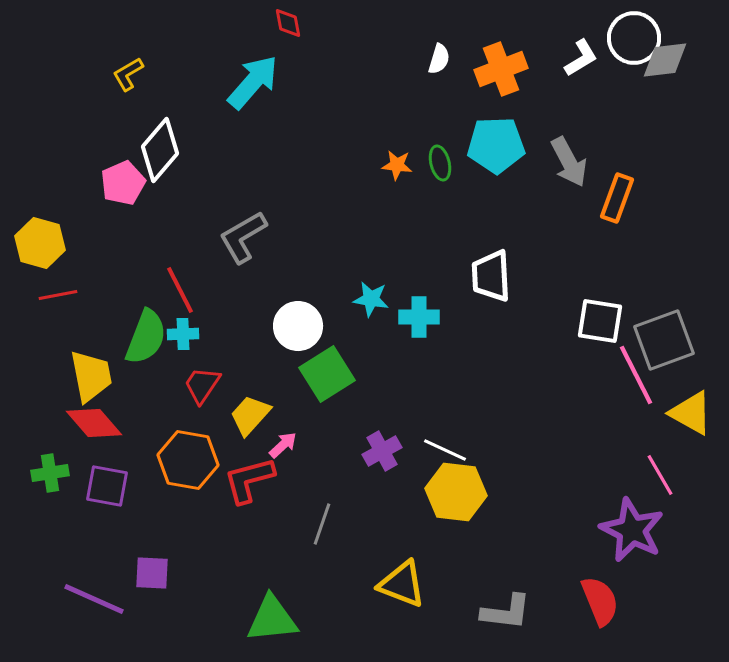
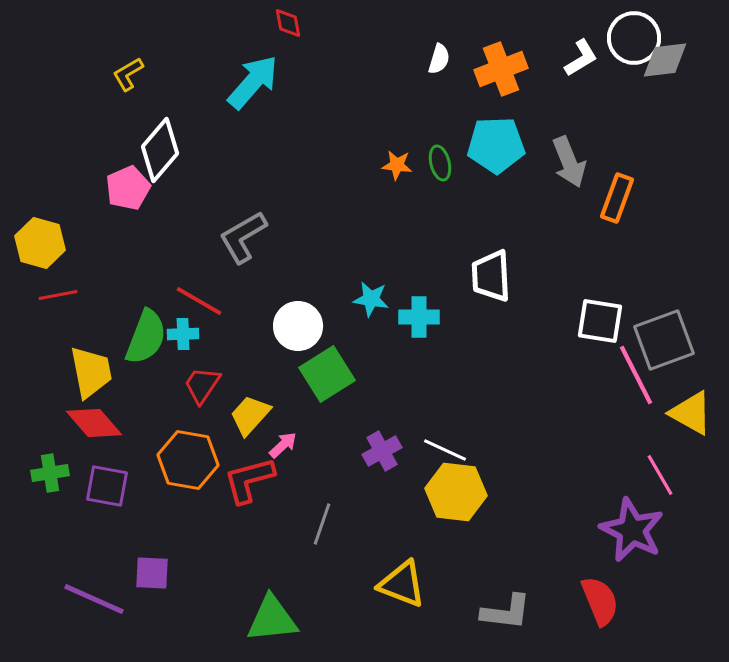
gray arrow at (569, 162): rotated 6 degrees clockwise
pink pentagon at (123, 183): moved 5 px right, 5 px down
red line at (180, 290): moved 19 px right, 11 px down; rotated 33 degrees counterclockwise
yellow trapezoid at (91, 376): moved 4 px up
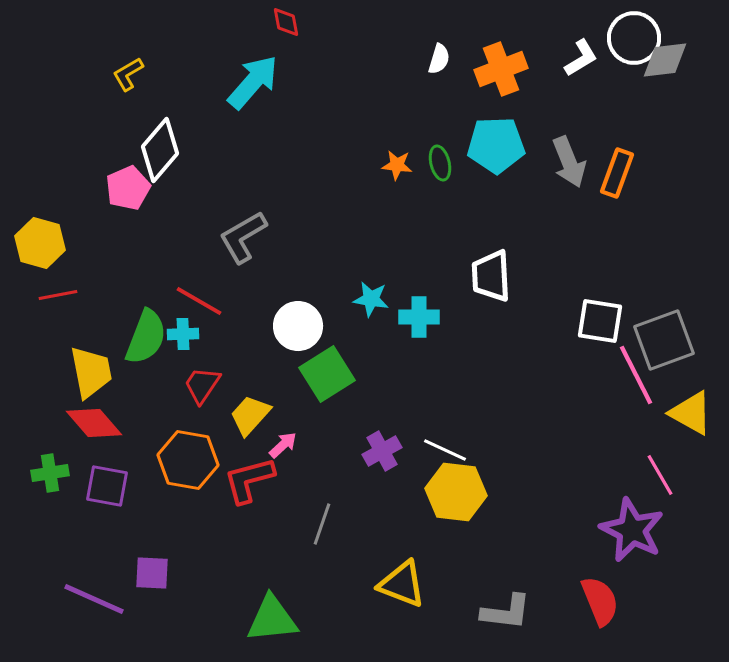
red diamond at (288, 23): moved 2 px left, 1 px up
orange rectangle at (617, 198): moved 25 px up
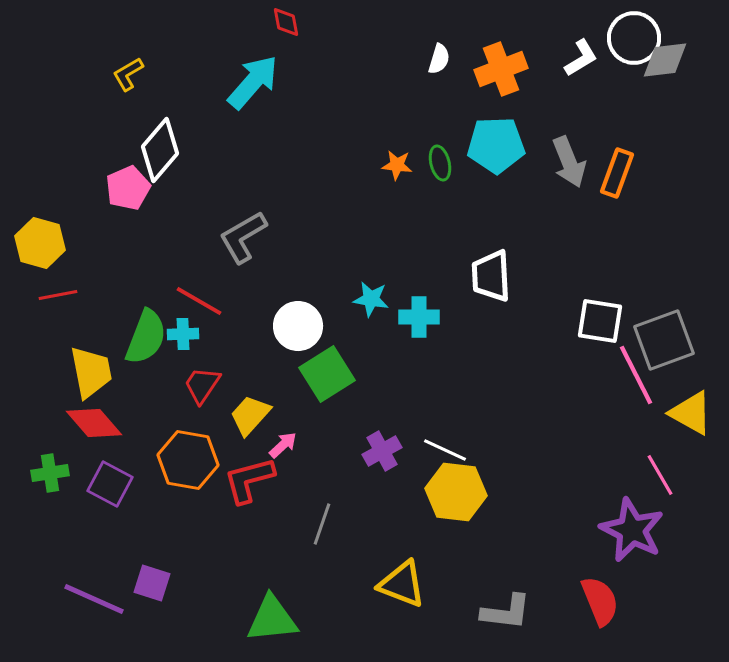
purple square at (107, 486): moved 3 px right, 2 px up; rotated 18 degrees clockwise
purple square at (152, 573): moved 10 px down; rotated 15 degrees clockwise
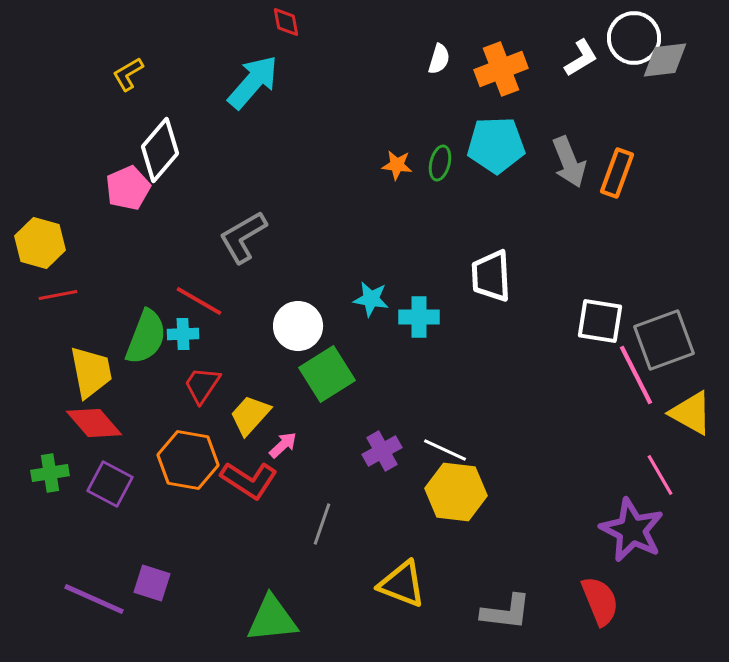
green ellipse at (440, 163): rotated 28 degrees clockwise
red L-shape at (249, 480): rotated 132 degrees counterclockwise
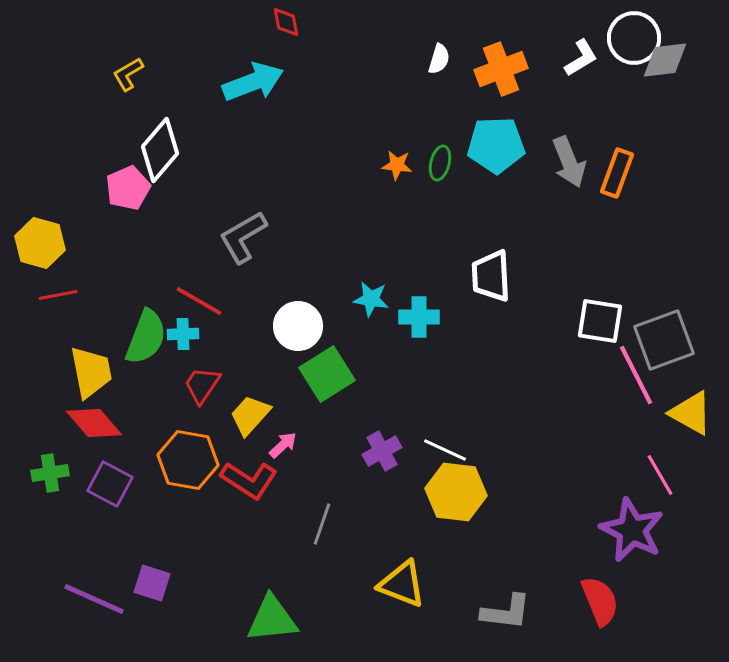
cyan arrow at (253, 82): rotated 28 degrees clockwise
